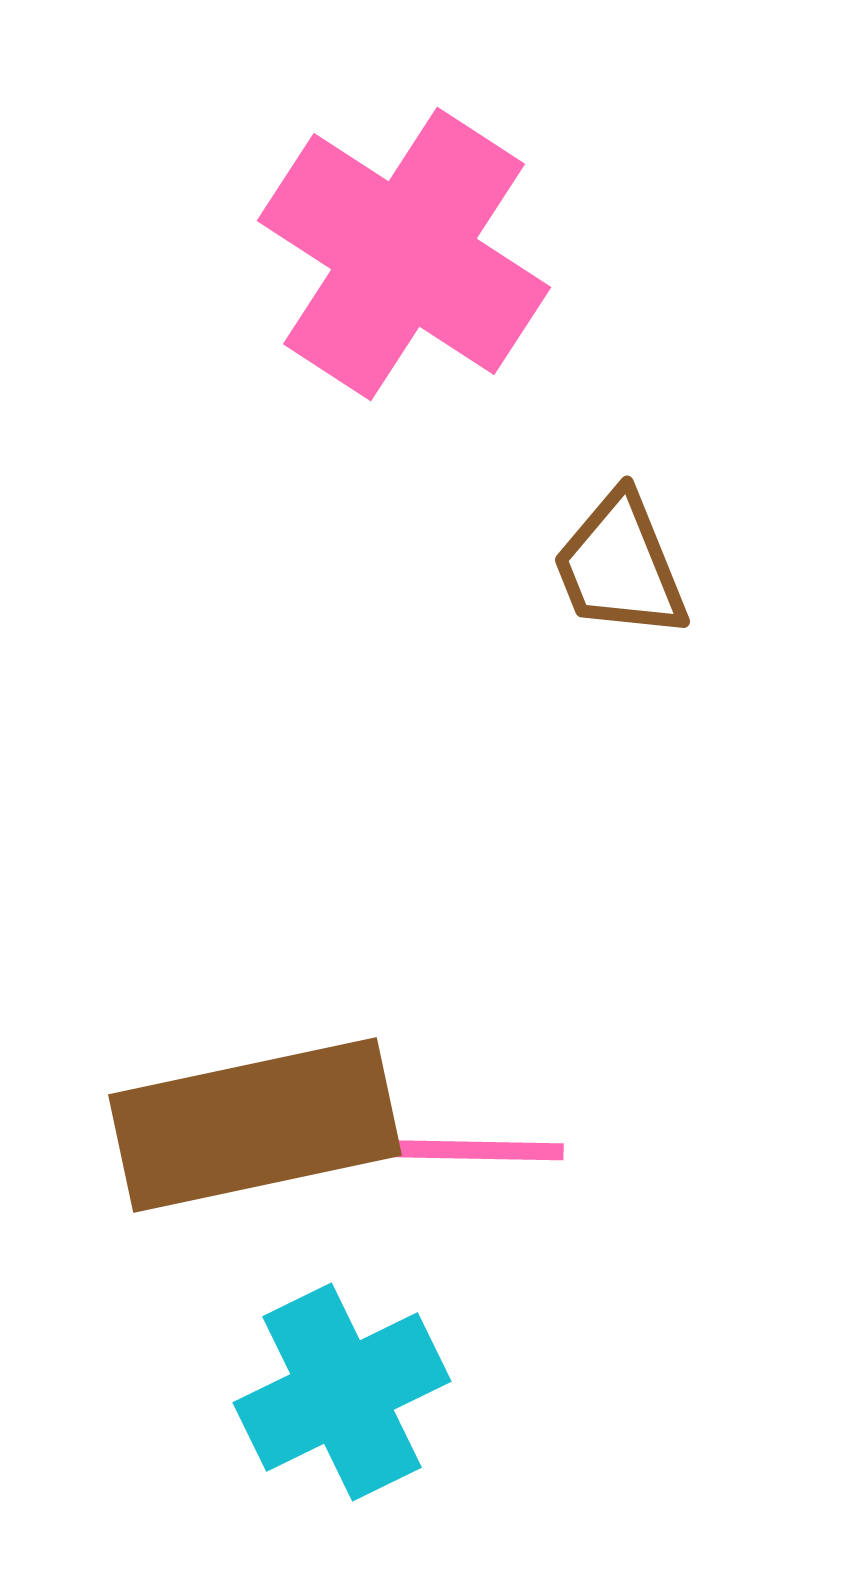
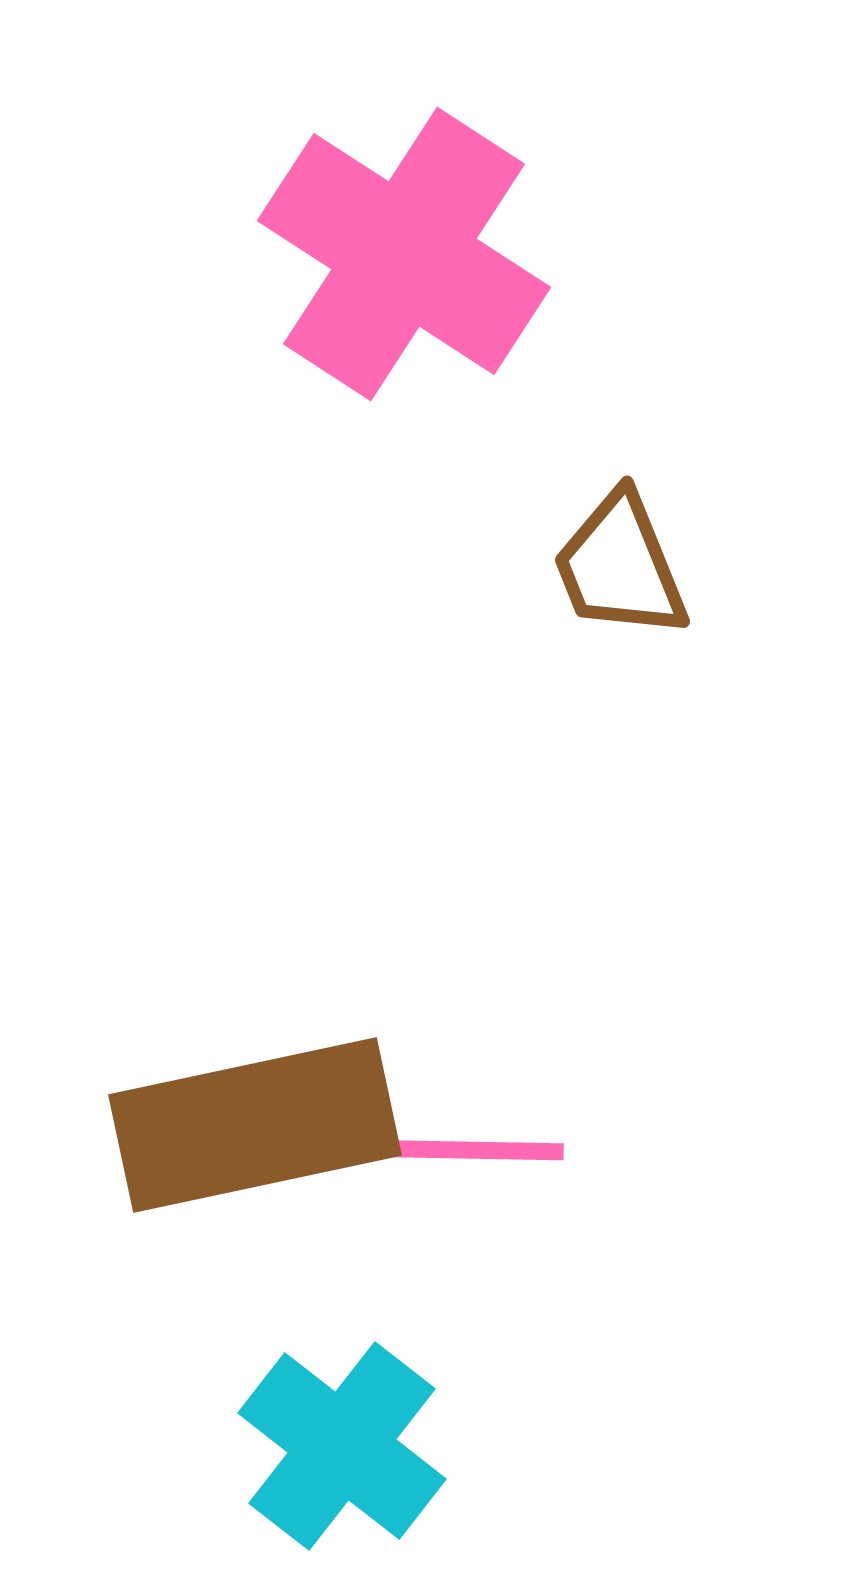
cyan cross: moved 54 px down; rotated 26 degrees counterclockwise
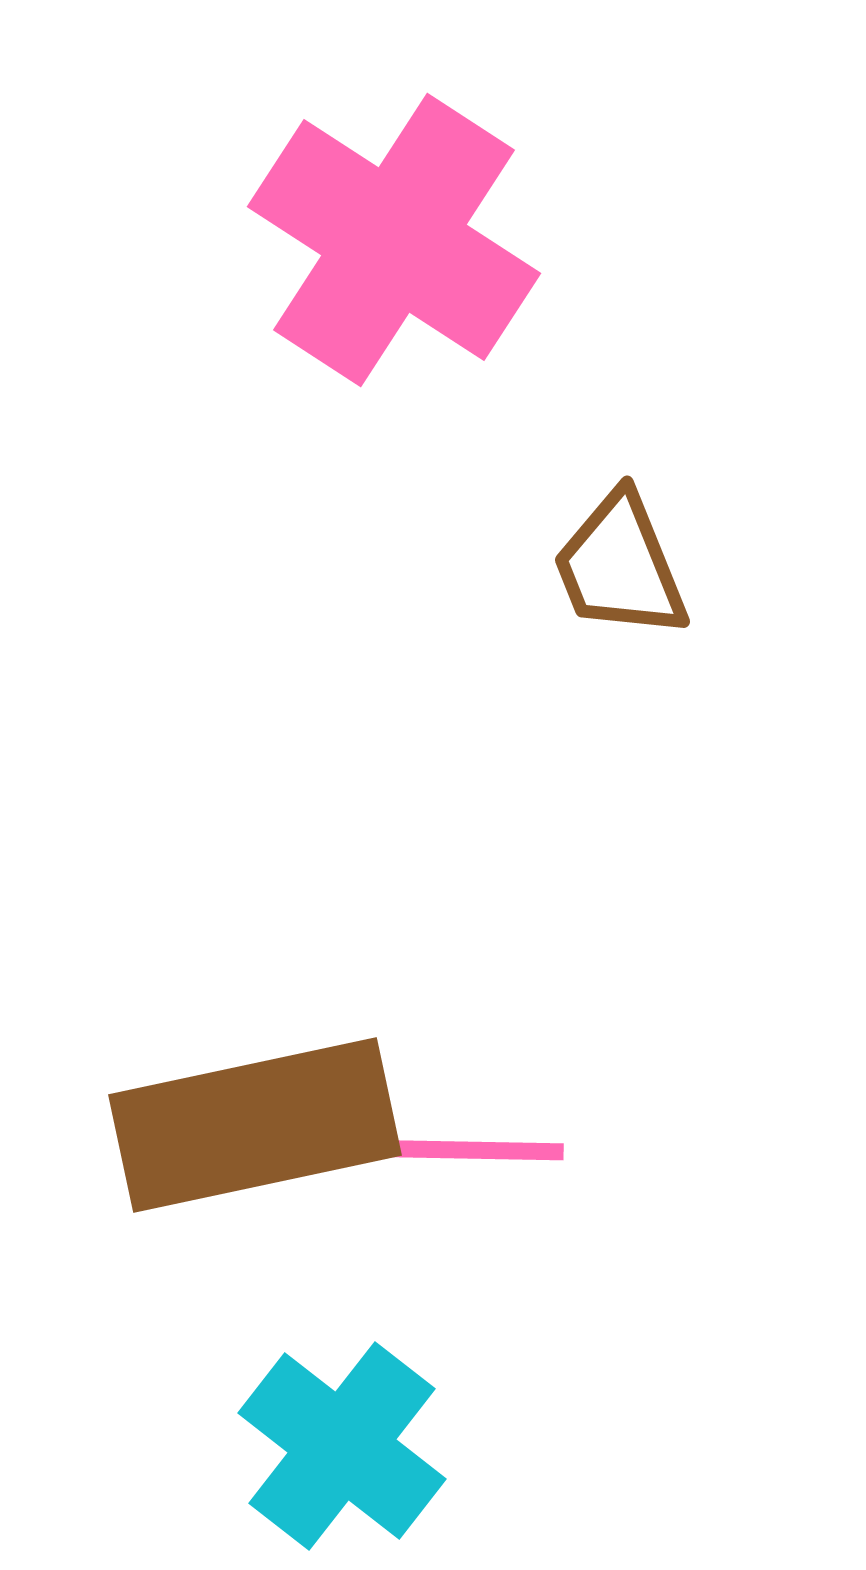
pink cross: moved 10 px left, 14 px up
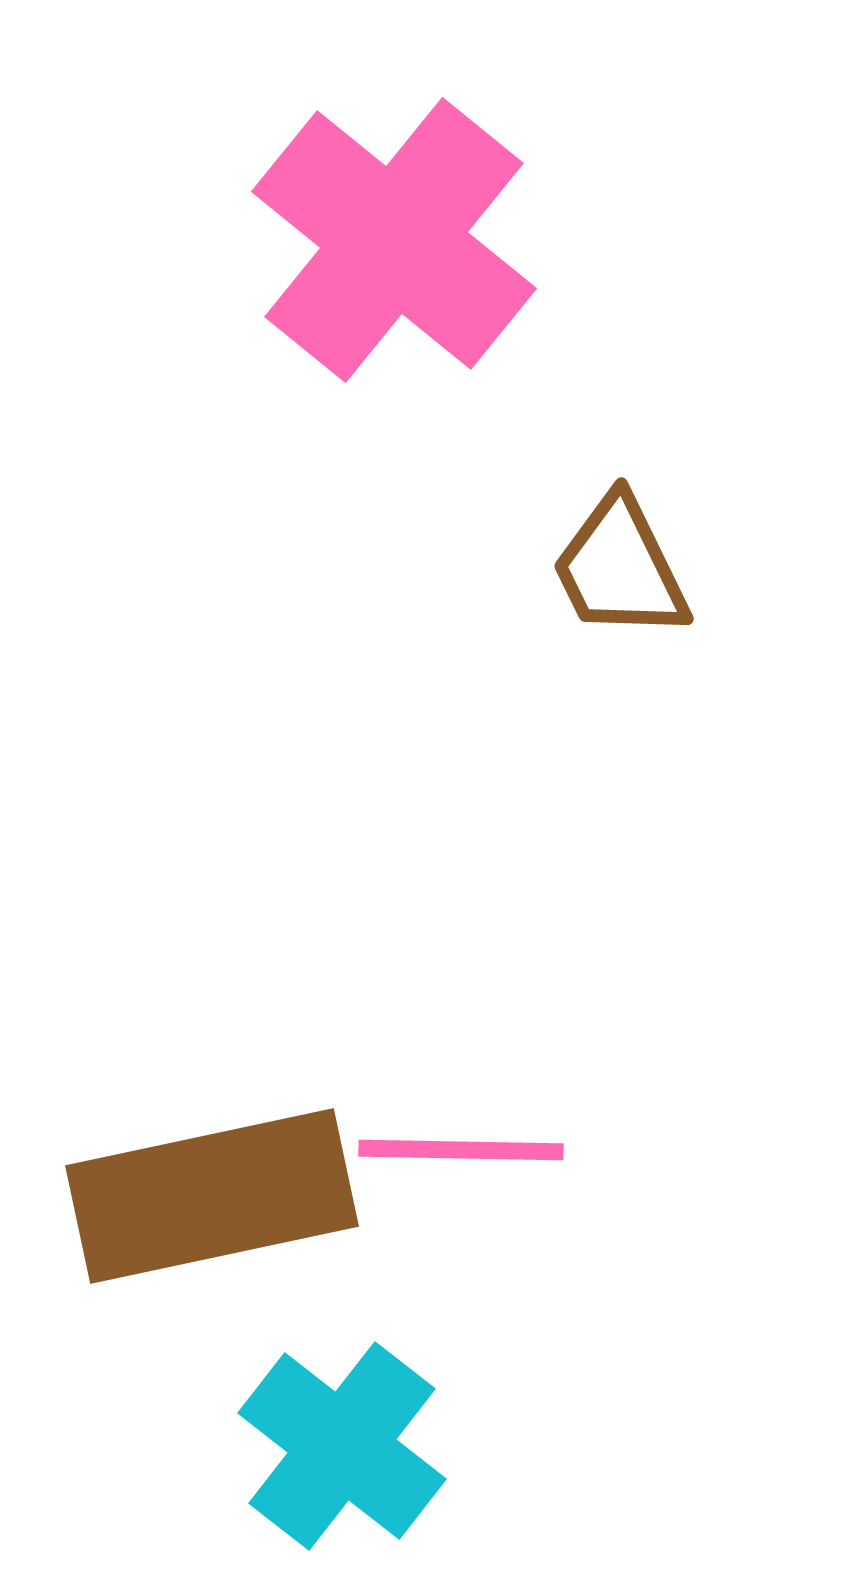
pink cross: rotated 6 degrees clockwise
brown trapezoid: moved 2 px down; rotated 4 degrees counterclockwise
brown rectangle: moved 43 px left, 71 px down
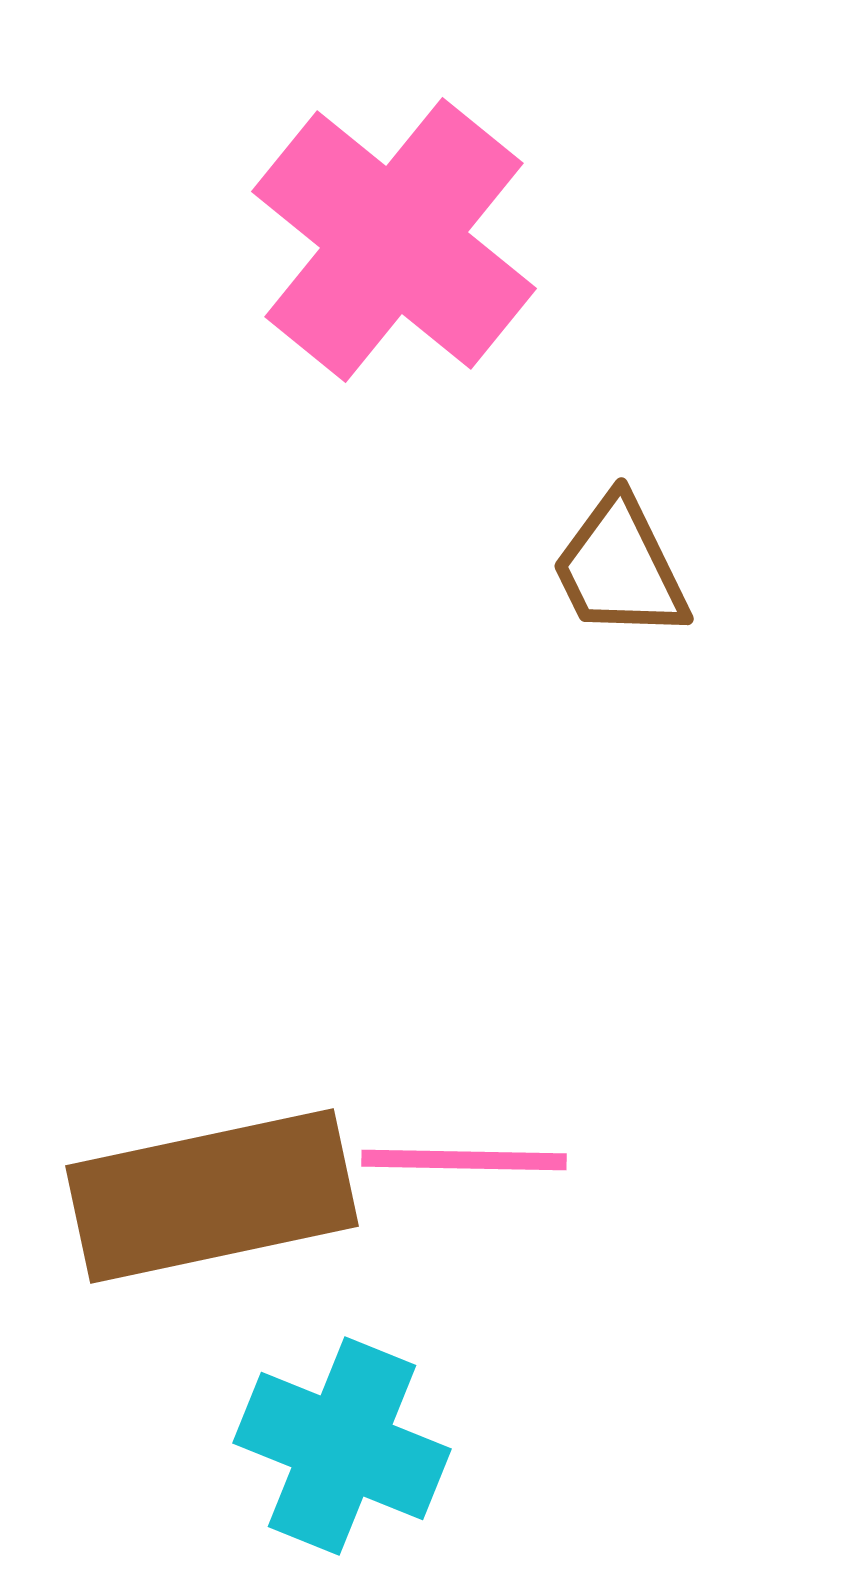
pink line: moved 3 px right, 10 px down
cyan cross: rotated 16 degrees counterclockwise
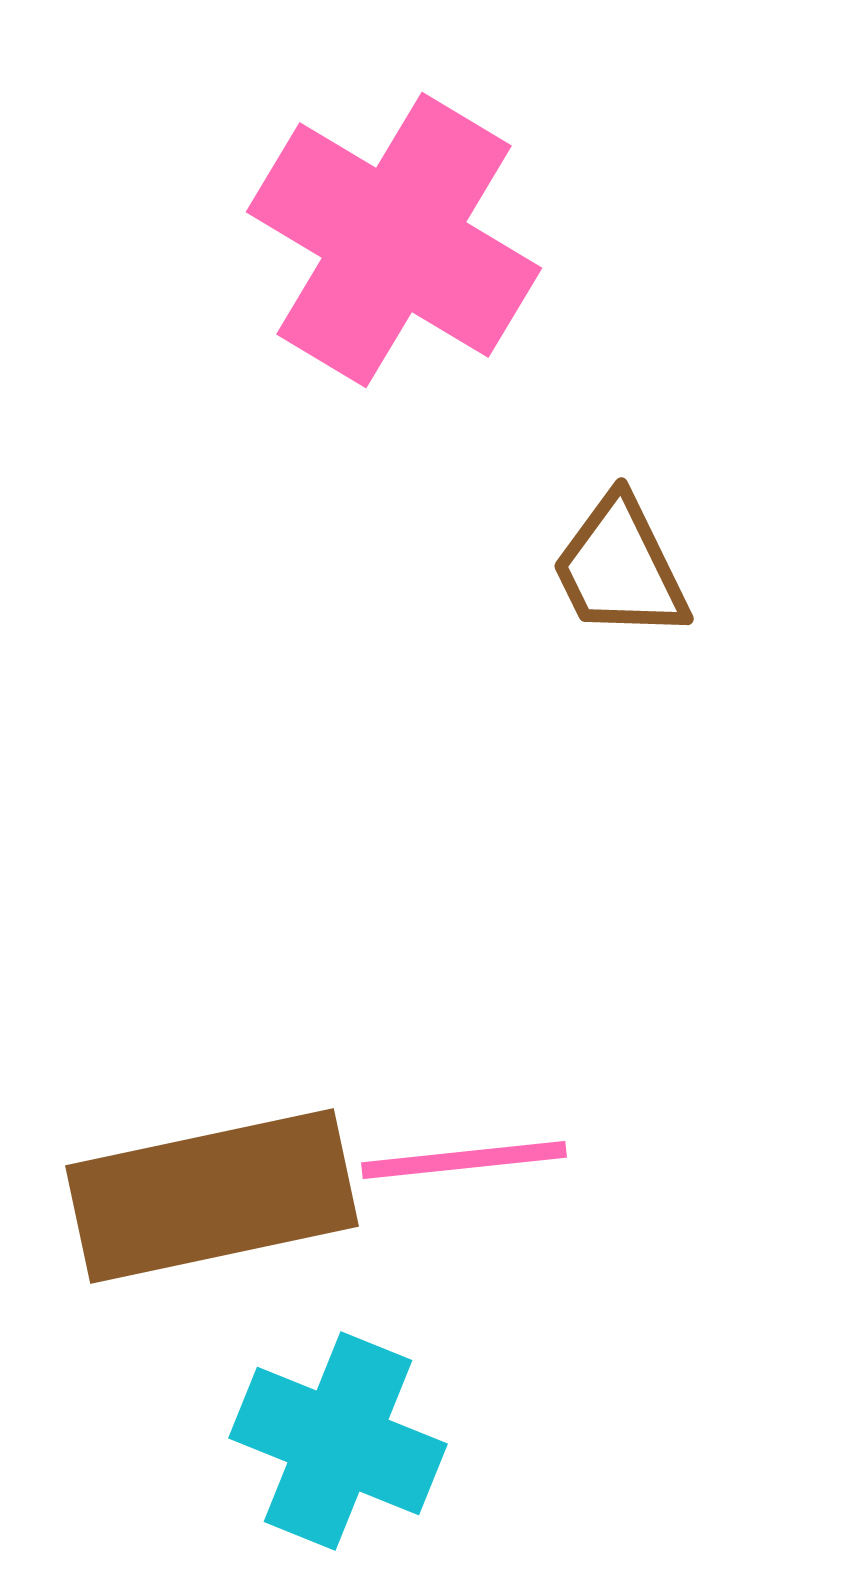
pink cross: rotated 8 degrees counterclockwise
pink line: rotated 7 degrees counterclockwise
cyan cross: moved 4 px left, 5 px up
